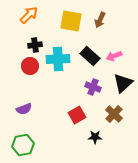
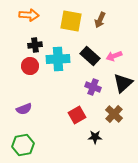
orange arrow: rotated 48 degrees clockwise
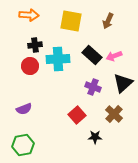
brown arrow: moved 8 px right, 1 px down
black rectangle: moved 2 px right, 1 px up
red square: rotated 12 degrees counterclockwise
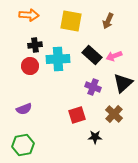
red square: rotated 24 degrees clockwise
